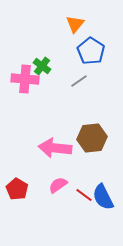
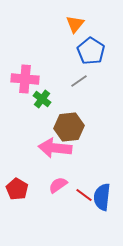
green cross: moved 33 px down
brown hexagon: moved 23 px left, 11 px up
blue semicircle: moved 1 px left; rotated 32 degrees clockwise
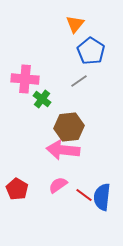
pink arrow: moved 8 px right, 2 px down
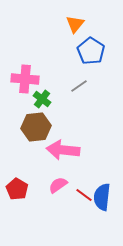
gray line: moved 5 px down
brown hexagon: moved 33 px left
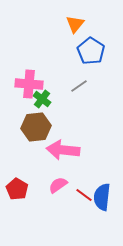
pink cross: moved 4 px right, 5 px down
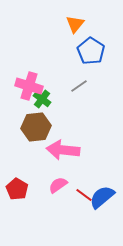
pink cross: moved 2 px down; rotated 12 degrees clockwise
blue semicircle: rotated 44 degrees clockwise
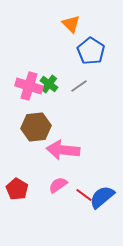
orange triangle: moved 4 px left; rotated 24 degrees counterclockwise
green cross: moved 7 px right, 15 px up
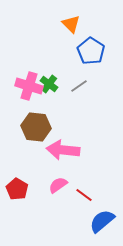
brown hexagon: rotated 12 degrees clockwise
blue semicircle: moved 24 px down
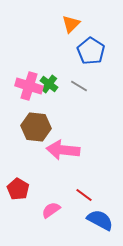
orange triangle: rotated 30 degrees clockwise
gray line: rotated 66 degrees clockwise
pink semicircle: moved 7 px left, 25 px down
red pentagon: moved 1 px right
blue semicircle: moved 2 px left, 1 px up; rotated 68 degrees clockwise
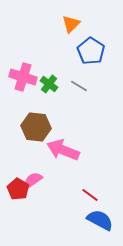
pink cross: moved 6 px left, 9 px up
pink arrow: rotated 16 degrees clockwise
red line: moved 6 px right
pink semicircle: moved 18 px left, 30 px up
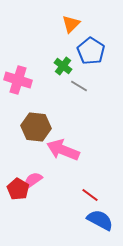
pink cross: moved 5 px left, 3 px down
green cross: moved 14 px right, 18 px up
